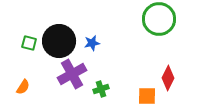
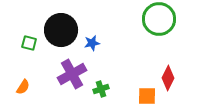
black circle: moved 2 px right, 11 px up
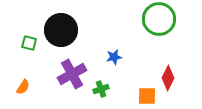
blue star: moved 22 px right, 14 px down
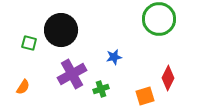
orange square: moved 2 px left; rotated 18 degrees counterclockwise
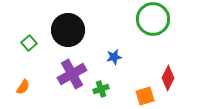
green circle: moved 6 px left
black circle: moved 7 px right
green square: rotated 35 degrees clockwise
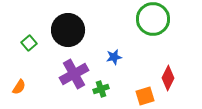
purple cross: moved 2 px right
orange semicircle: moved 4 px left
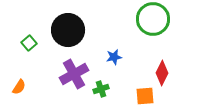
red diamond: moved 6 px left, 5 px up
orange square: rotated 12 degrees clockwise
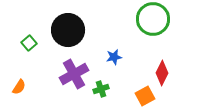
orange square: rotated 24 degrees counterclockwise
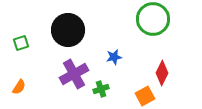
green square: moved 8 px left; rotated 21 degrees clockwise
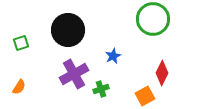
blue star: moved 1 px left, 1 px up; rotated 14 degrees counterclockwise
